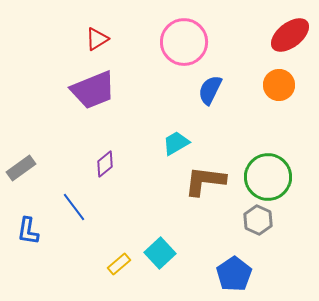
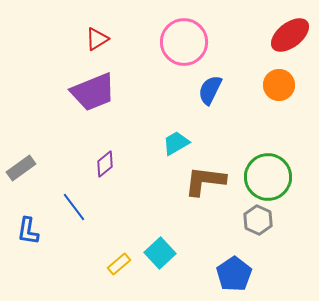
purple trapezoid: moved 2 px down
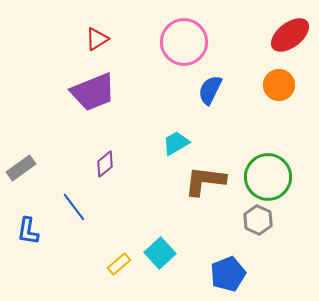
blue pentagon: moved 6 px left; rotated 12 degrees clockwise
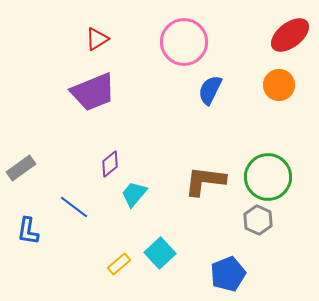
cyan trapezoid: moved 42 px left, 51 px down; rotated 20 degrees counterclockwise
purple diamond: moved 5 px right
blue line: rotated 16 degrees counterclockwise
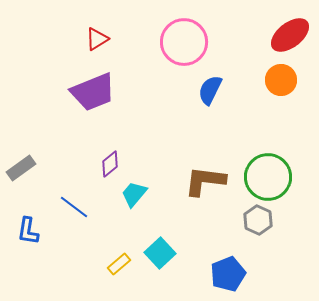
orange circle: moved 2 px right, 5 px up
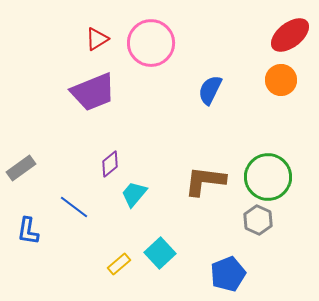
pink circle: moved 33 px left, 1 px down
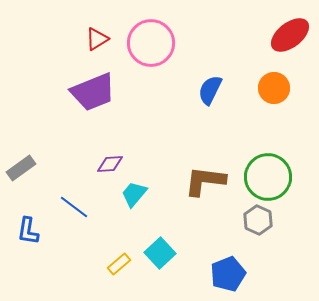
orange circle: moved 7 px left, 8 px down
purple diamond: rotated 36 degrees clockwise
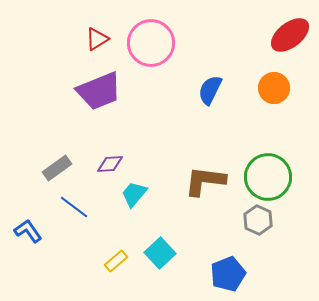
purple trapezoid: moved 6 px right, 1 px up
gray rectangle: moved 36 px right
blue L-shape: rotated 136 degrees clockwise
yellow rectangle: moved 3 px left, 3 px up
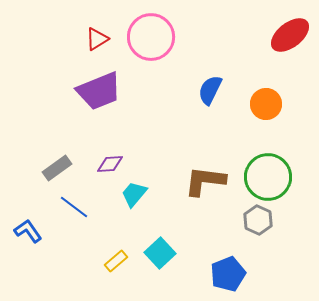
pink circle: moved 6 px up
orange circle: moved 8 px left, 16 px down
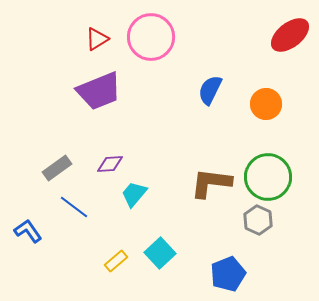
brown L-shape: moved 6 px right, 2 px down
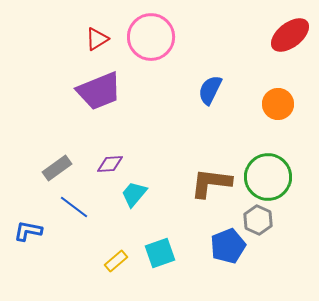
orange circle: moved 12 px right
blue L-shape: rotated 44 degrees counterclockwise
cyan square: rotated 24 degrees clockwise
blue pentagon: moved 28 px up
